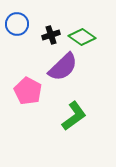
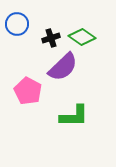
black cross: moved 3 px down
green L-shape: rotated 36 degrees clockwise
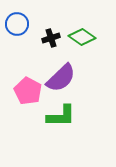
purple semicircle: moved 2 px left, 11 px down
green L-shape: moved 13 px left
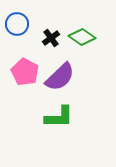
black cross: rotated 18 degrees counterclockwise
purple semicircle: moved 1 px left, 1 px up
pink pentagon: moved 3 px left, 19 px up
green L-shape: moved 2 px left, 1 px down
